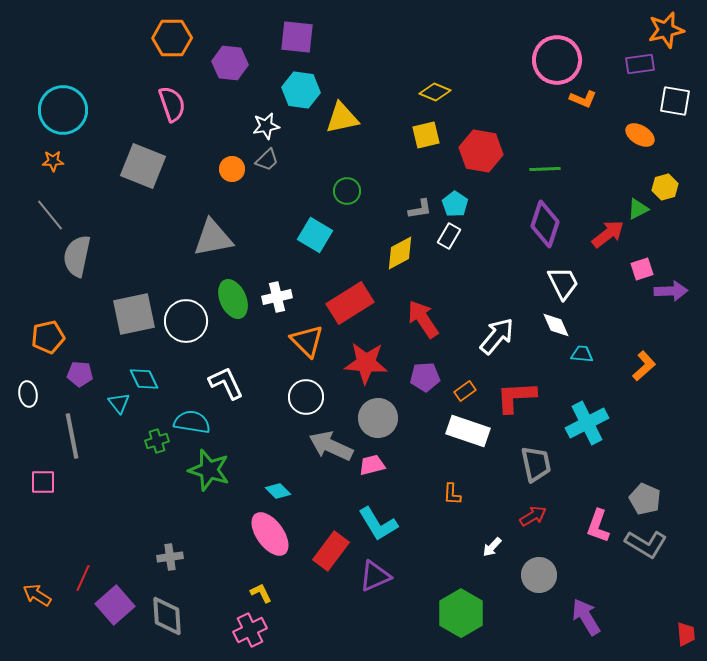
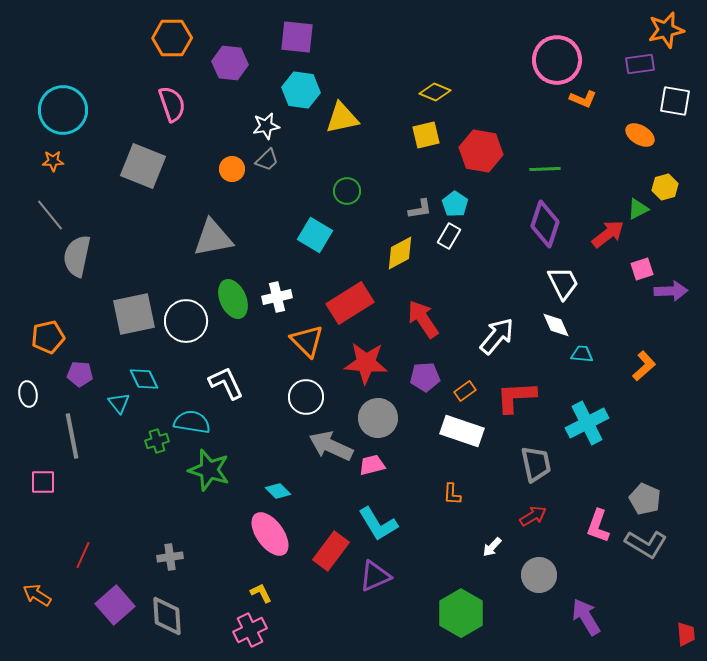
white rectangle at (468, 431): moved 6 px left
red line at (83, 578): moved 23 px up
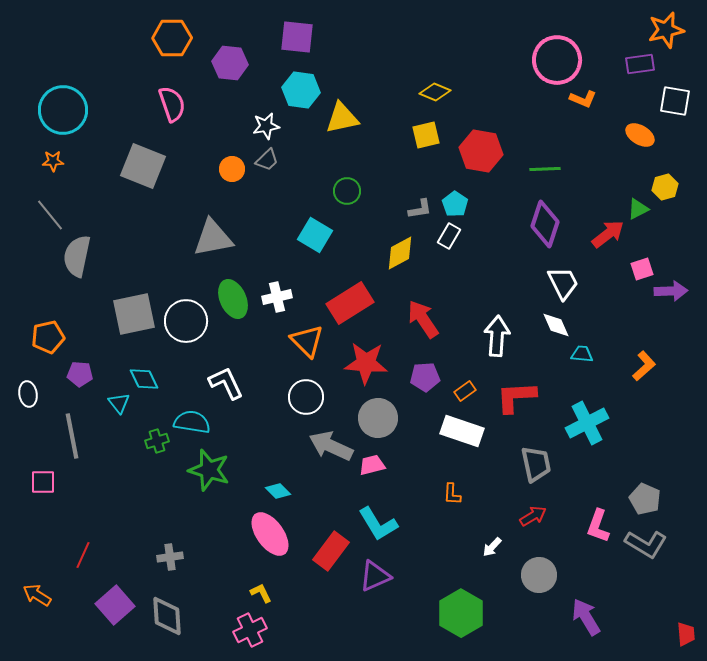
white arrow at (497, 336): rotated 36 degrees counterclockwise
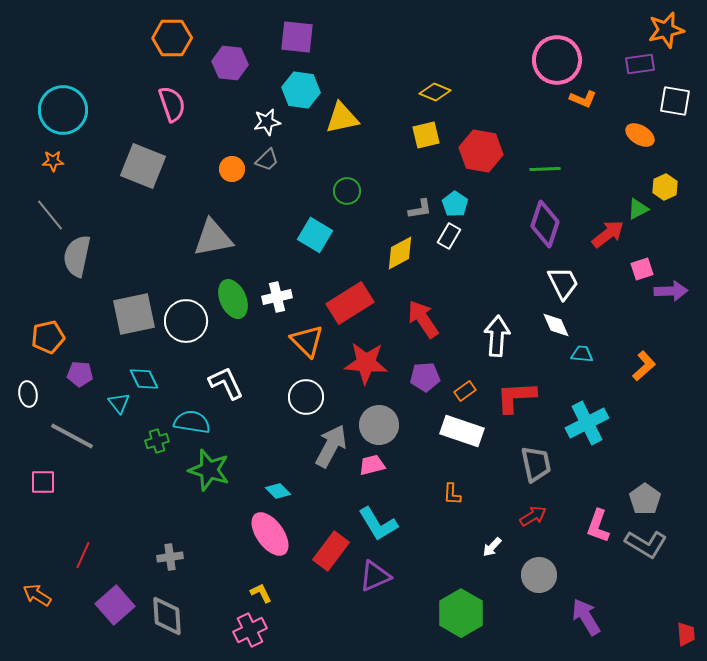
white star at (266, 126): moved 1 px right, 4 px up
yellow hexagon at (665, 187): rotated 10 degrees counterclockwise
gray circle at (378, 418): moved 1 px right, 7 px down
gray line at (72, 436): rotated 51 degrees counterclockwise
gray arrow at (331, 446): rotated 93 degrees clockwise
gray pentagon at (645, 499): rotated 12 degrees clockwise
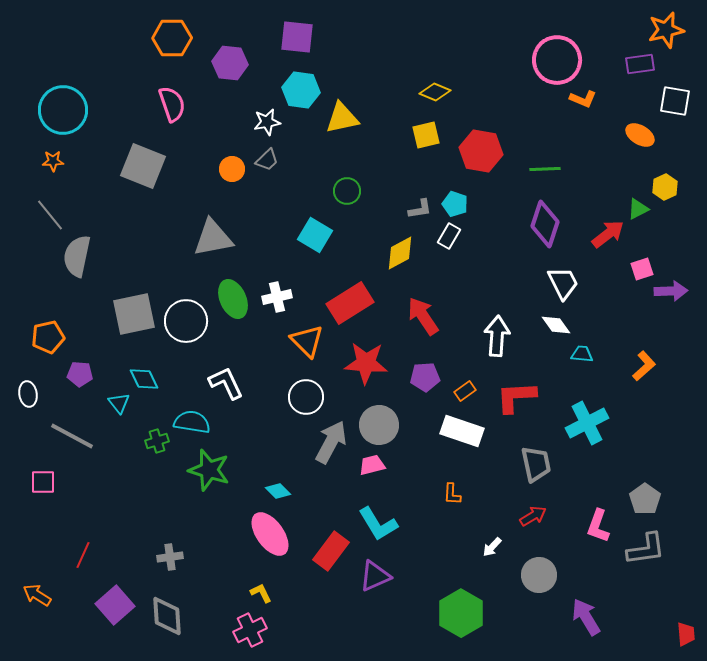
cyan pentagon at (455, 204): rotated 15 degrees counterclockwise
red arrow at (423, 319): moved 3 px up
white diamond at (556, 325): rotated 12 degrees counterclockwise
gray arrow at (331, 446): moved 4 px up
gray L-shape at (646, 544): moved 5 px down; rotated 39 degrees counterclockwise
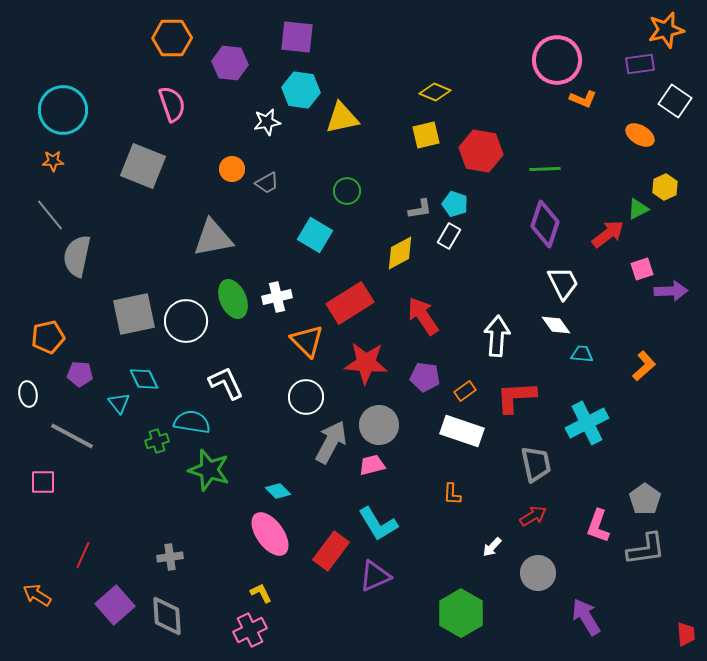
white square at (675, 101): rotated 24 degrees clockwise
gray trapezoid at (267, 160): moved 23 px down; rotated 15 degrees clockwise
purple pentagon at (425, 377): rotated 12 degrees clockwise
gray circle at (539, 575): moved 1 px left, 2 px up
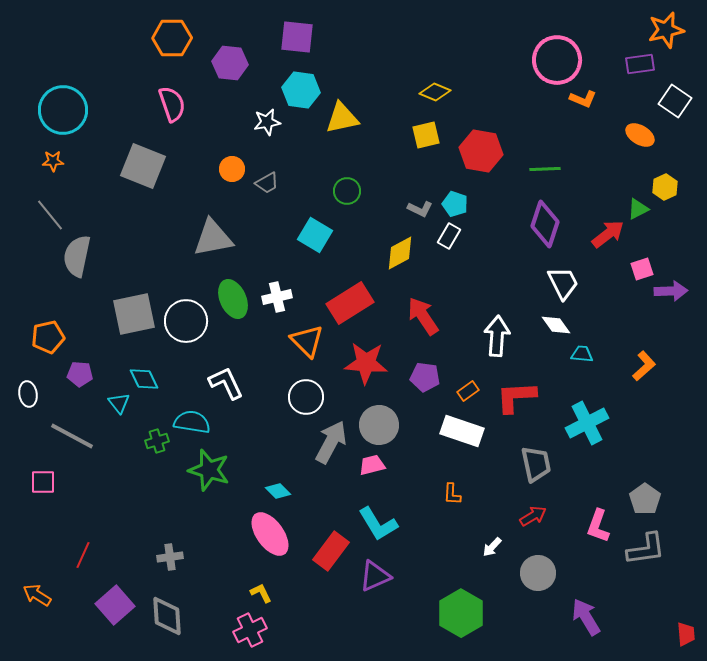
gray L-shape at (420, 209): rotated 35 degrees clockwise
orange rectangle at (465, 391): moved 3 px right
